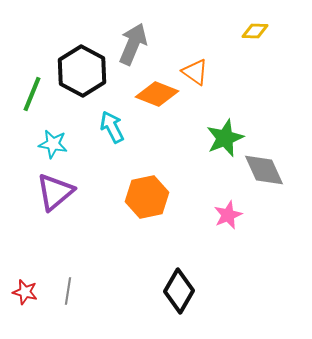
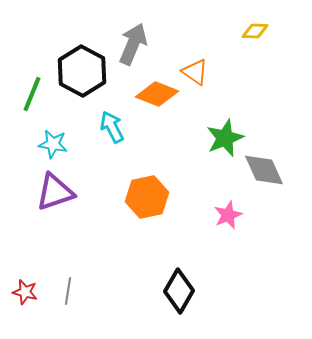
purple triangle: rotated 21 degrees clockwise
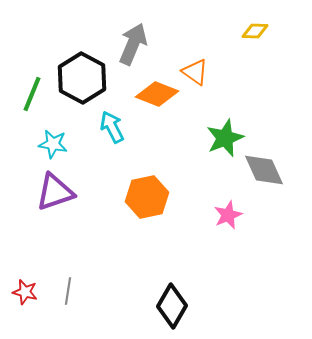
black hexagon: moved 7 px down
black diamond: moved 7 px left, 15 px down
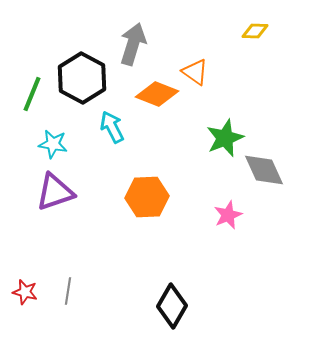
gray arrow: rotated 6 degrees counterclockwise
orange hexagon: rotated 9 degrees clockwise
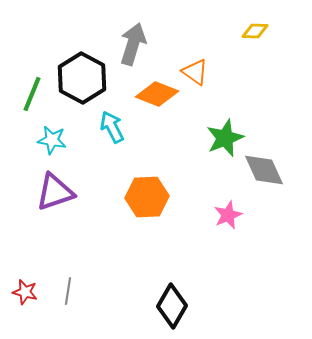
cyan star: moved 1 px left, 4 px up
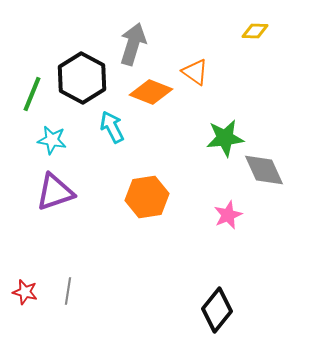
orange diamond: moved 6 px left, 2 px up
green star: rotated 15 degrees clockwise
orange hexagon: rotated 6 degrees counterclockwise
black diamond: moved 45 px right, 4 px down; rotated 9 degrees clockwise
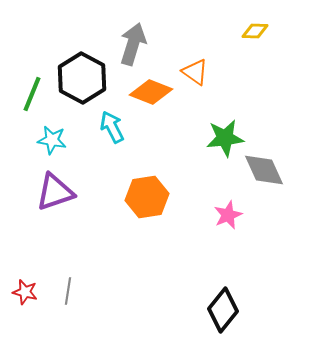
black diamond: moved 6 px right
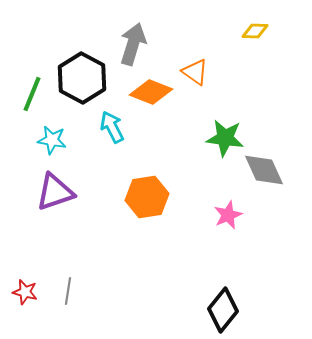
green star: rotated 15 degrees clockwise
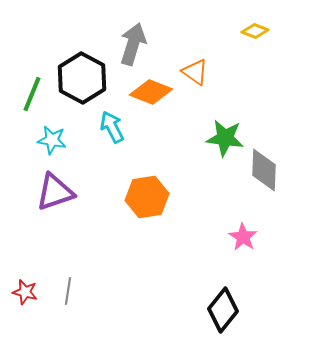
yellow diamond: rotated 20 degrees clockwise
gray diamond: rotated 27 degrees clockwise
pink star: moved 15 px right, 22 px down; rotated 16 degrees counterclockwise
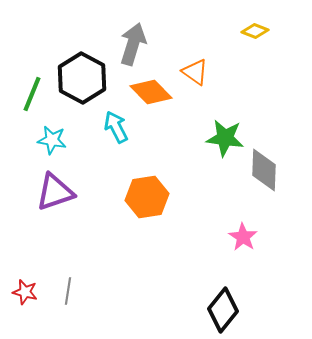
orange diamond: rotated 24 degrees clockwise
cyan arrow: moved 4 px right
